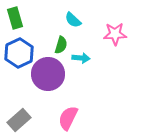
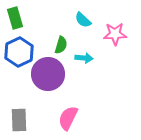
cyan semicircle: moved 10 px right
blue hexagon: moved 1 px up
cyan arrow: moved 3 px right
gray rectangle: rotated 50 degrees counterclockwise
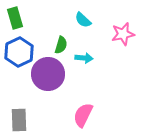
pink star: moved 8 px right; rotated 10 degrees counterclockwise
pink semicircle: moved 15 px right, 3 px up
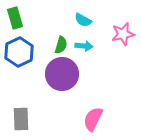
cyan semicircle: rotated 12 degrees counterclockwise
cyan arrow: moved 12 px up
purple circle: moved 14 px right
pink semicircle: moved 10 px right, 4 px down
gray rectangle: moved 2 px right, 1 px up
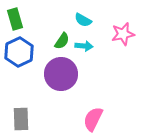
green rectangle: moved 1 px down
green semicircle: moved 1 px right, 4 px up; rotated 18 degrees clockwise
purple circle: moved 1 px left
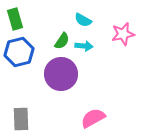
blue hexagon: rotated 12 degrees clockwise
pink semicircle: moved 1 px up; rotated 35 degrees clockwise
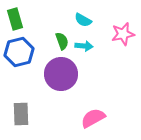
green semicircle: rotated 54 degrees counterclockwise
gray rectangle: moved 5 px up
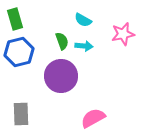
purple circle: moved 2 px down
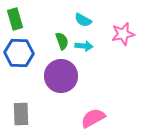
blue hexagon: moved 1 px down; rotated 16 degrees clockwise
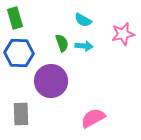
green rectangle: moved 1 px up
green semicircle: moved 2 px down
purple circle: moved 10 px left, 5 px down
